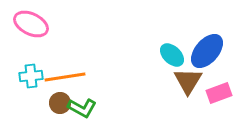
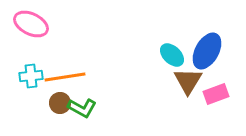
blue ellipse: rotated 12 degrees counterclockwise
pink rectangle: moved 3 px left, 1 px down
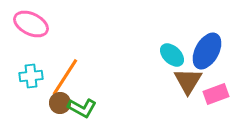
orange line: rotated 48 degrees counterclockwise
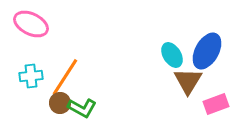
cyan ellipse: rotated 15 degrees clockwise
pink rectangle: moved 10 px down
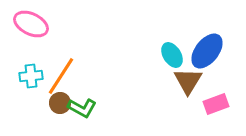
blue ellipse: rotated 9 degrees clockwise
orange line: moved 4 px left, 1 px up
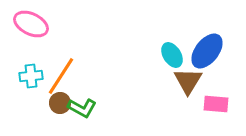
pink rectangle: rotated 25 degrees clockwise
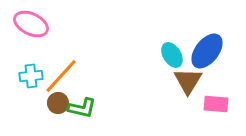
orange line: rotated 9 degrees clockwise
brown circle: moved 2 px left
green L-shape: rotated 16 degrees counterclockwise
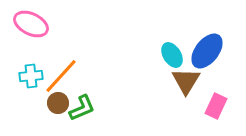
brown triangle: moved 2 px left
pink rectangle: moved 2 px down; rotated 70 degrees counterclockwise
green L-shape: rotated 36 degrees counterclockwise
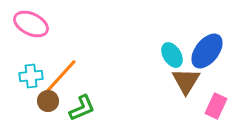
brown circle: moved 10 px left, 2 px up
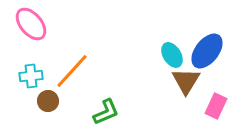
pink ellipse: rotated 24 degrees clockwise
orange line: moved 11 px right, 5 px up
green L-shape: moved 24 px right, 4 px down
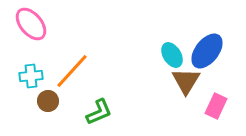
green L-shape: moved 7 px left
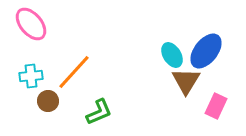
blue ellipse: moved 1 px left
orange line: moved 2 px right, 1 px down
